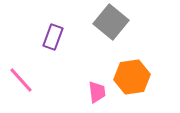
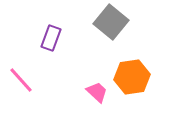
purple rectangle: moved 2 px left, 1 px down
pink trapezoid: rotated 40 degrees counterclockwise
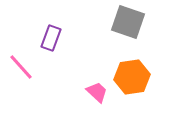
gray square: moved 17 px right; rotated 20 degrees counterclockwise
pink line: moved 13 px up
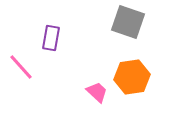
purple rectangle: rotated 10 degrees counterclockwise
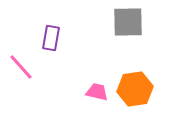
gray square: rotated 20 degrees counterclockwise
orange hexagon: moved 3 px right, 12 px down
pink trapezoid: rotated 30 degrees counterclockwise
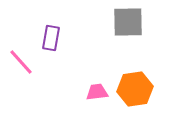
pink line: moved 5 px up
pink trapezoid: rotated 20 degrees counterclockwise
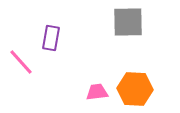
orange hexagon: rotated 12 degrees clockwise
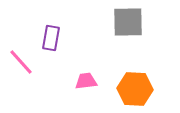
pink trapezoid: moved 11 px left, 11 px up
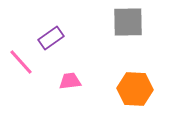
purple rectangle: rotated 45 degrees clockwise
pink trapezoid: moved 16 px left
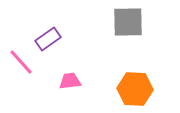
purple rectangle: moved 3 px left, 1 px down
